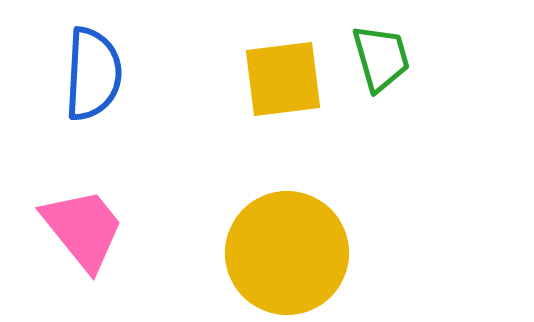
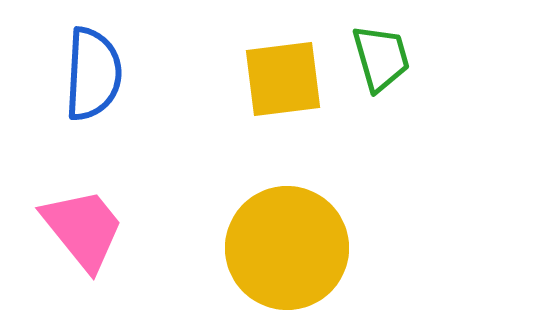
yellow circle: moved 5 px up
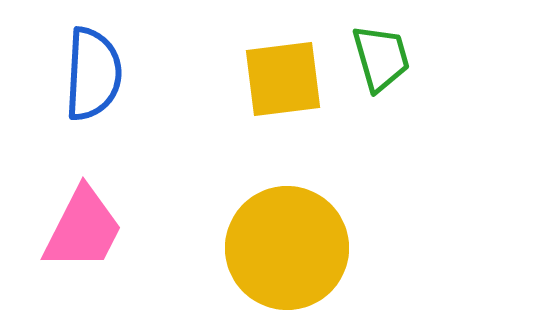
pink trapezoid: rotated 66 degrees clockwise
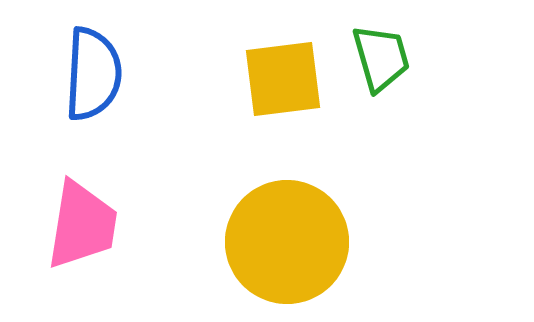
pink trapezoid: moved 1 px left, 4 px up; rotated 18 degrees counterclockwise
yellow circle: moved 6 px up
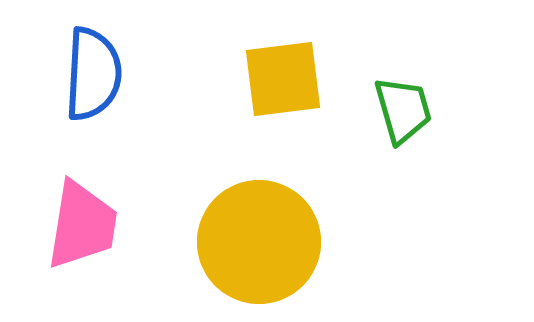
green trapezoid: moved 22 px right, 52 px down
yellow circle: moved 28 px left
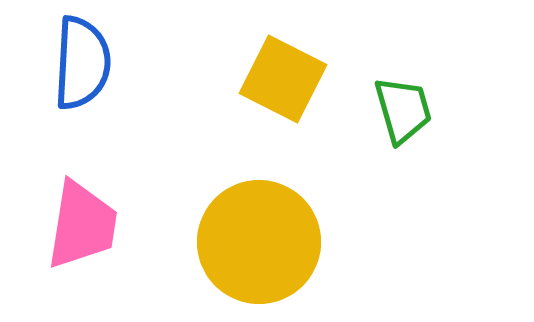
blue semicircle: moved 11 px left, 11 px up
yellow square: rotated 34 degrees clockwise
